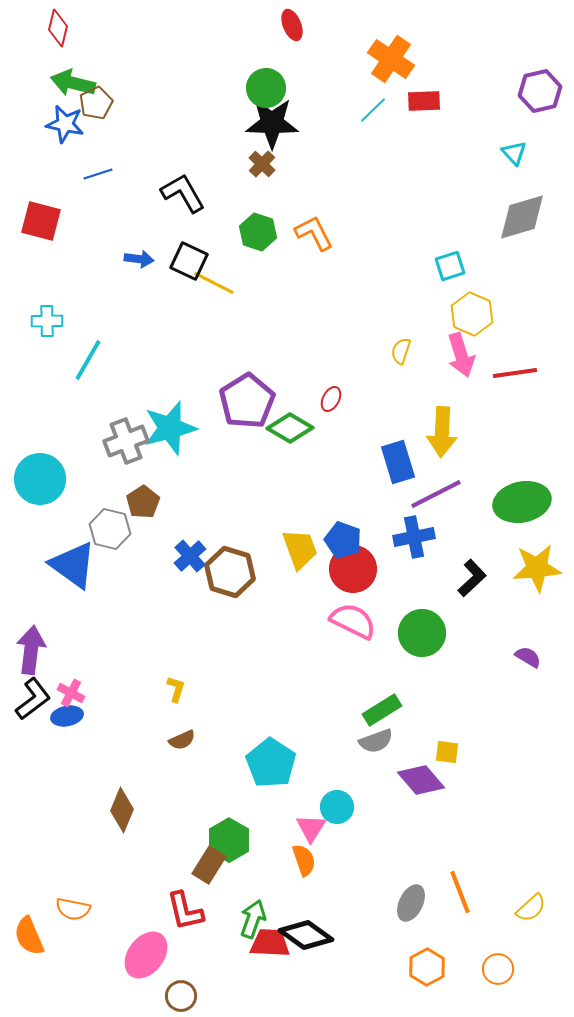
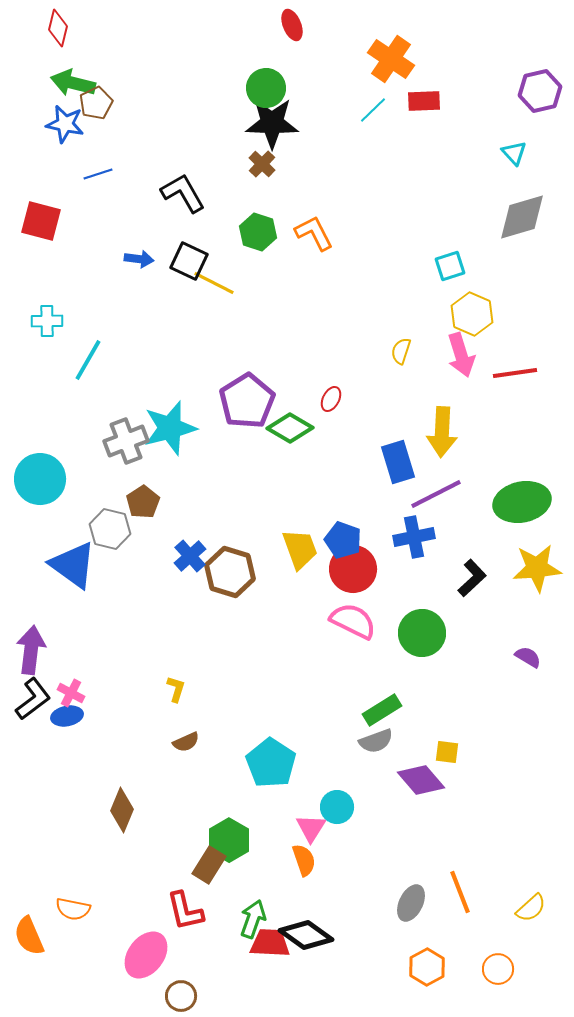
brown semicircle at (182, 740): moved 4 px right, 2 px down
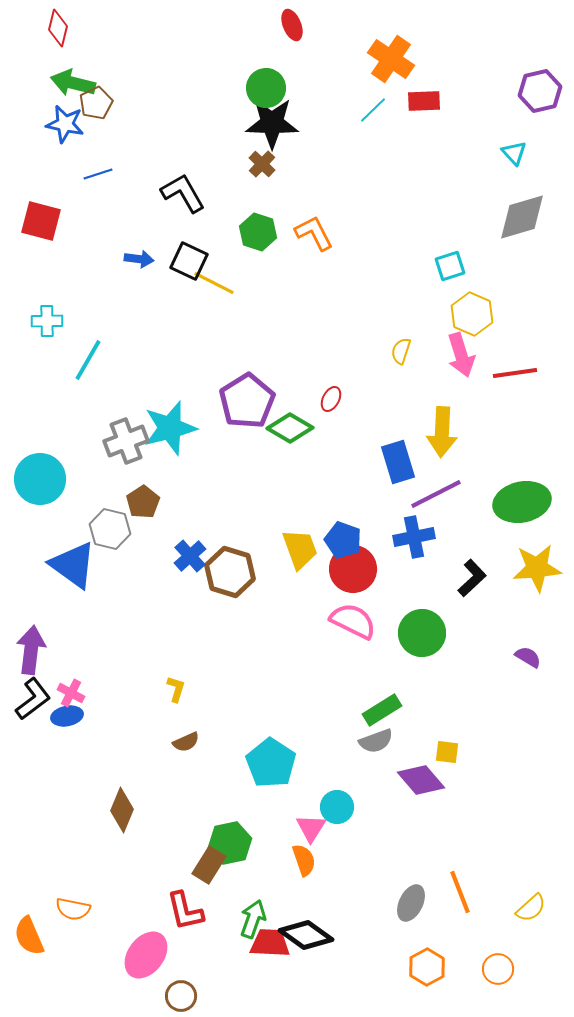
green hexagon at (229, 840): moved 1 px right, 3 px down; rotated 18 degrees clockwise
